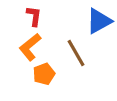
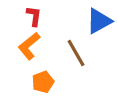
orange L-shape: moved 1 px left, 1 px up
orange pentagon: moved 1 px left, 8 px down
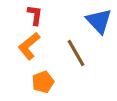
red L-shape: moved 1 px right, 1 px up
blue triangle: rotated 44 degrees counterclockwise
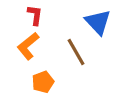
blue triangle: moved 1 px left, 1 px down
orange L-shape: moved 1 px left
brown line: moved 1 px up
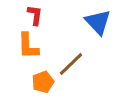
orange L-shape: rotated 52 degrees counterclockwise
brown line: moved 5 px left, 12 px down; rotated 76 degrees clockwise
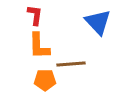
orange L-shape: moved 11 px right
brown line: rotated 40 degrees clockwise
orange pentagon: moved 2 px right, 2 px up; rotated 20 degrees clockwise
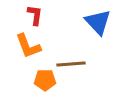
orange L-shape: moved 11 px left; rotated 20 degrees counterclockwise
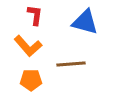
blue triangle: moved 13 px left; rotated 32 degrees counterclockwise
orange L-shape: rotated 20 degrees counterclockwise
orange pentagon: moved 14 px left
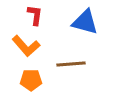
orange L-shape: moved 2 px left
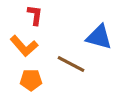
blue triangle: moved 14 px right, 15 px down
orange L-shape: moved 2 px left
brown line: rotated 32 degrees clockwise
